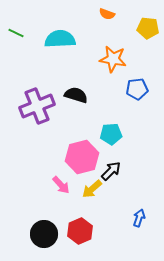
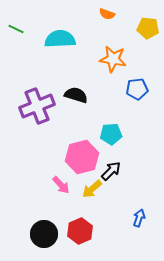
green line: moved 4 px up
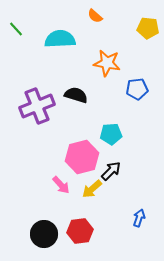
orange semicircle: moved 12 px left, 2 px down; rotated 21 degrees clockwise
green line: rotated 21 degrees clockwise
orange star: moved 6 px left, 4 px down
red hexagon: rotated 15 degrees clockwise
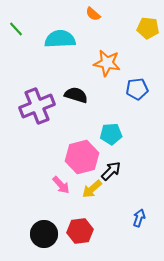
orange semicircle: moved 2 px left, 2 px up
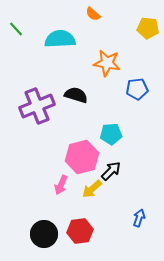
pink arrow: rotated 66 degrees clockwise
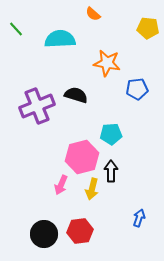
black arrow: rotated 45 degrees counterclockwise
yellow arrow: rotated 35 degrees counterclockwise
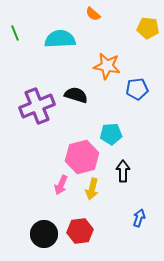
green line: moved 1 px left, 4 px down; rotated 21 degrees clockwise
orange star: moved 3 px down
black arrow: moved 12 px right
